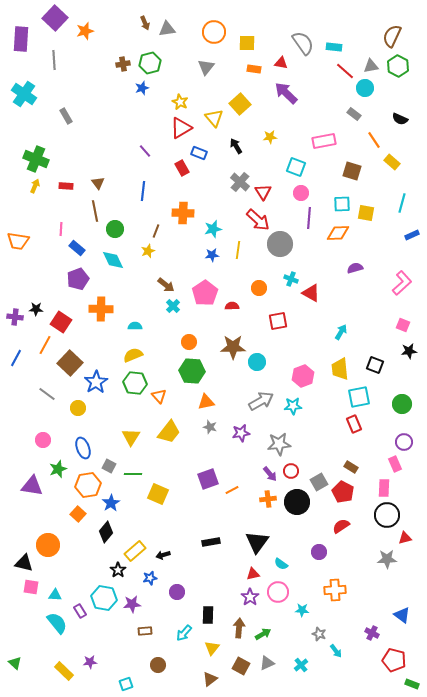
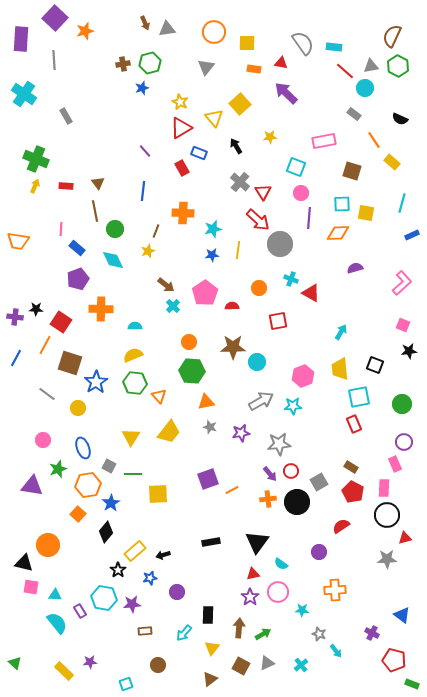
brown square at (70, 363): rotated 25 degrees counterclockwise
red pentagon at (343, 492): moved 10 px right
yellow square at (158, 494): rotated 25 degrees counterclockwise
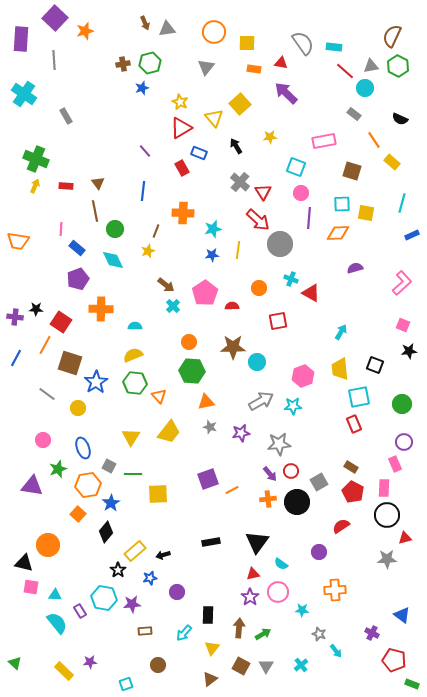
gray triangle at (267, 663): moved 1 px left, 3 px down; rotated 35 degrees counterclockwise
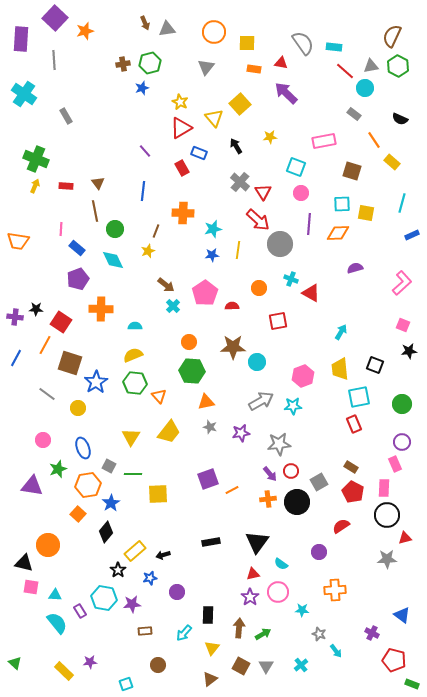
purple line at (309, 218): moved 6 px down
purple circle at (404, 442): moved 2 px left
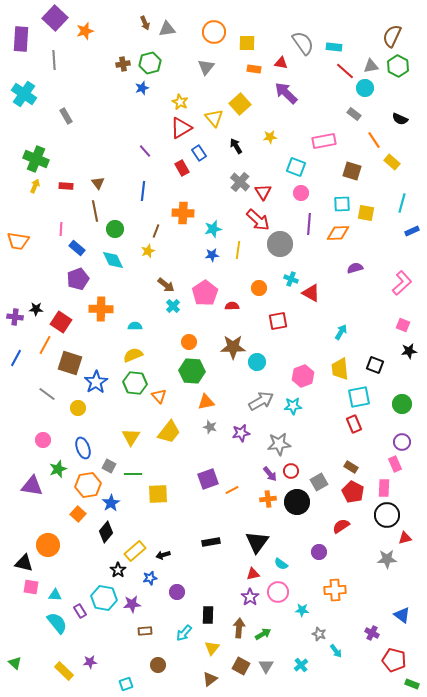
blue rectangle at (199, 153): rotated 35 degrees clockwise
blue rectangle at (412, 235): moved 4 px up
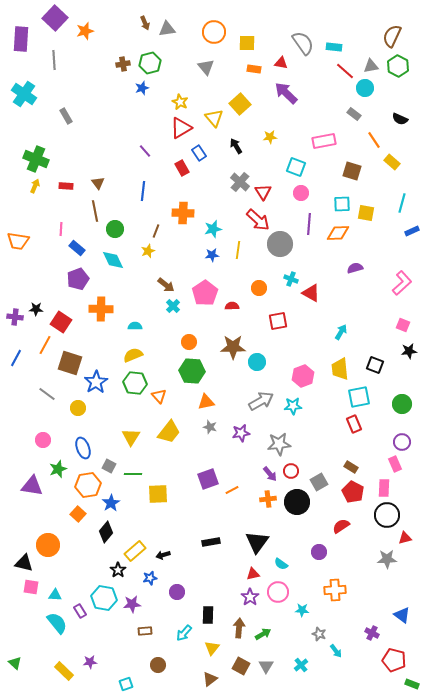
gray triangle at (206, 67): rotated 18 degrees counterclockwise
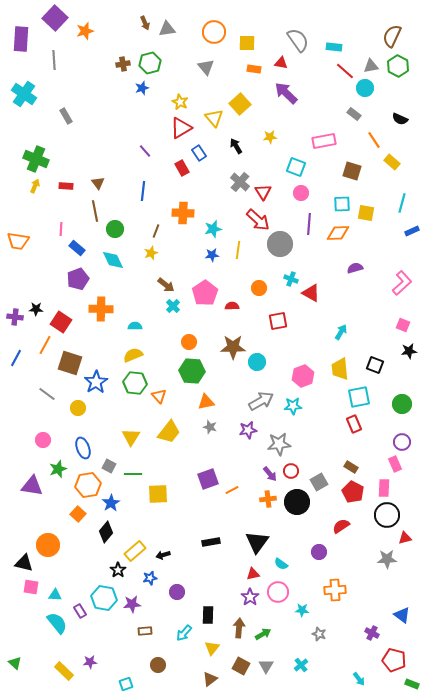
gray semicircle at (303, 43): moved 5 px left, 3 px up
yellow star at (148, 251): moved 3 px right, 2 px down
purple star at (241, 433): moved 7 px right, 3 px up
cyan arrow at (336, 651): moved 23 px right, 28 px down
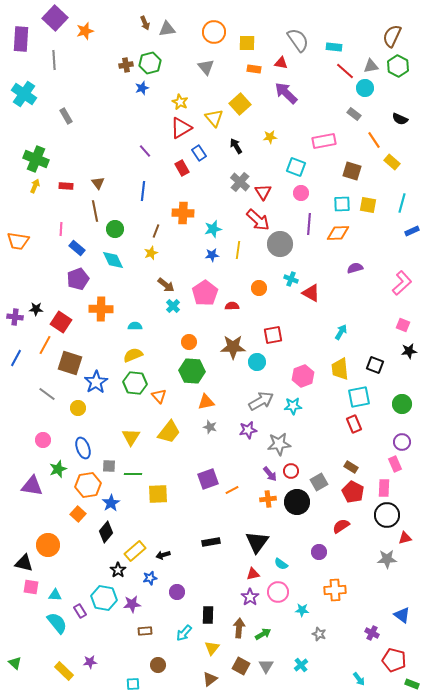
brown cross at (123, 64): moved 3 px right, 1 px down
yellow square at (366, 213): moved 2 px right, 8 px up
red square at (278, 321): moved 5 px left, 14 px down
gray square at (109, 466): rotated 24 degrees counterclockwise
cyan square at (126, 684): moved 7 px right; rotated 16 degrees clockwise
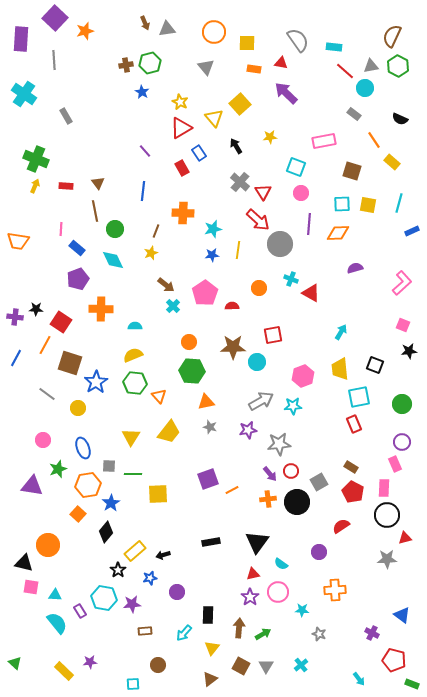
blue star at (142, 88): moved 4 px down; rotated 24 degrees counterclockwise
cyan line at (402, 203): moved 3 px left
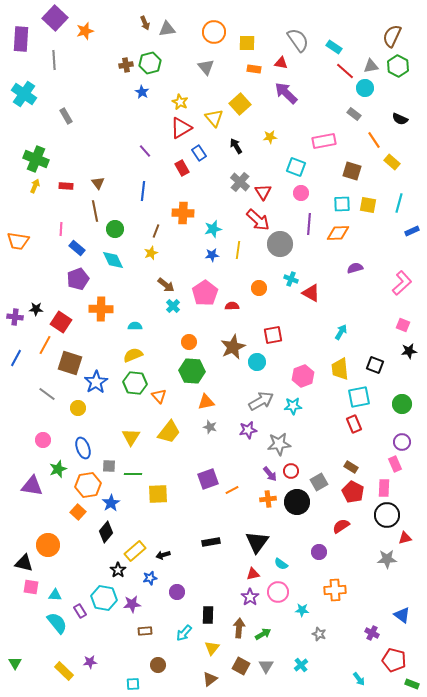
cyan rectangle at (334, 47): rotated 28 degrees clockwise
brown star at (233, 347): rotated 25 degrees counterclockwise
orange square at (78, 514): moved 2 px up
green triangle at (15, 663): rotated 16 degrees clockwise
